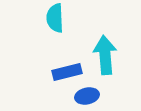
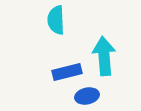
cyan semicircle: moved 1 px right, 2 px down
cyan arrow: moved 1 px left, 1 px down
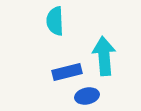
cyan semicircle: moved 1 px left, 1 px down
